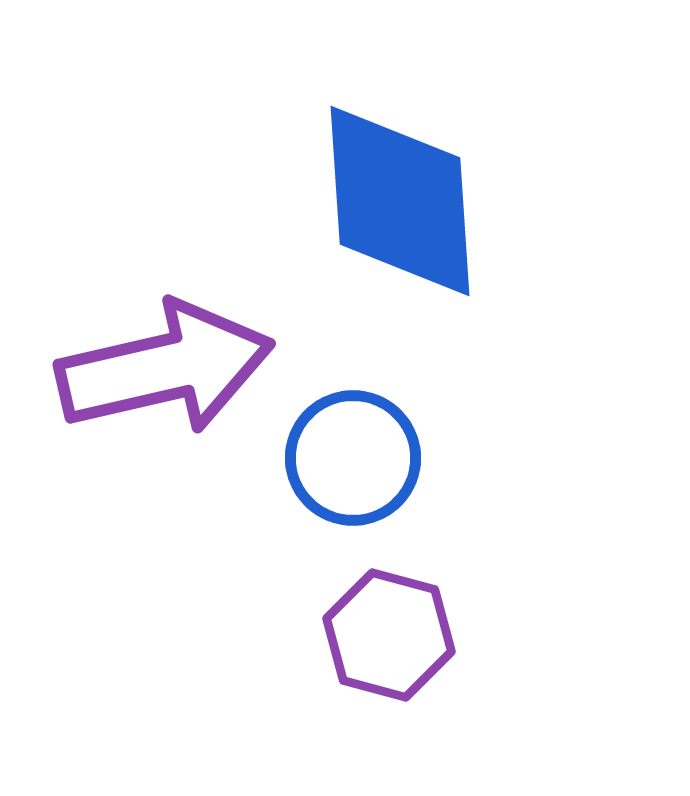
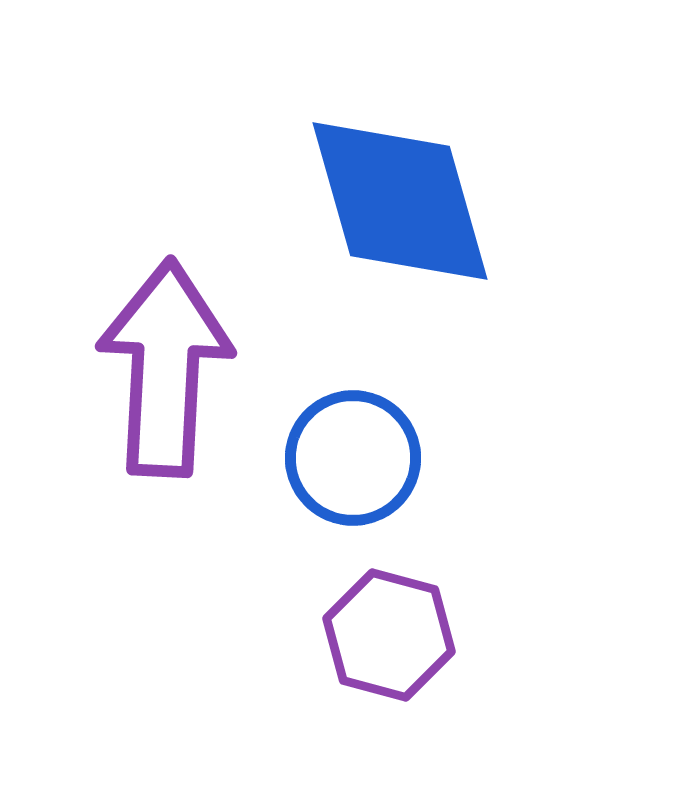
blue diamond: rotated 12 degrees counterclockwise
purple arrow: rotated 74 degrees counterclockwise
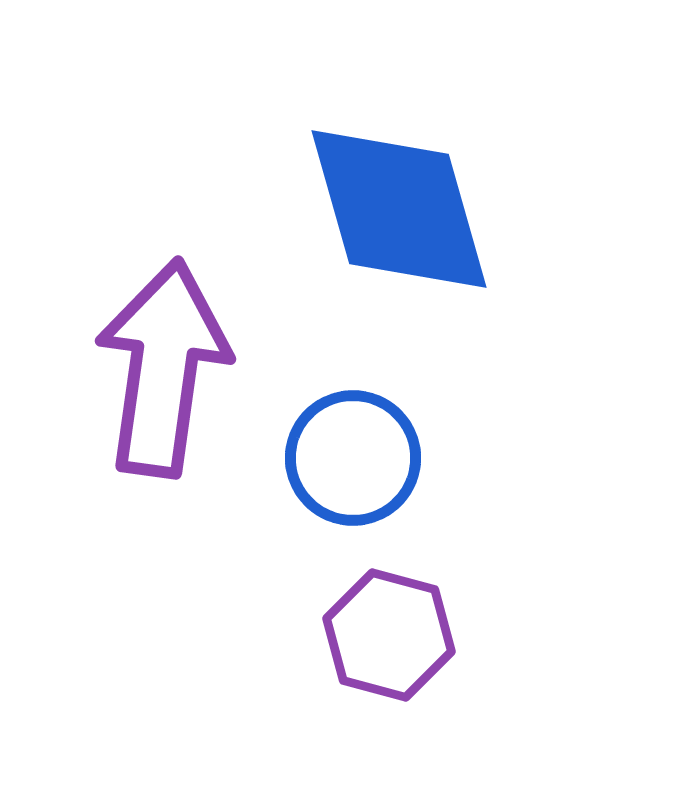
blue diamond: moved 1 px left, 8 px down
purple arrow: moved 2 px left; rotated 5 degrees clockwise
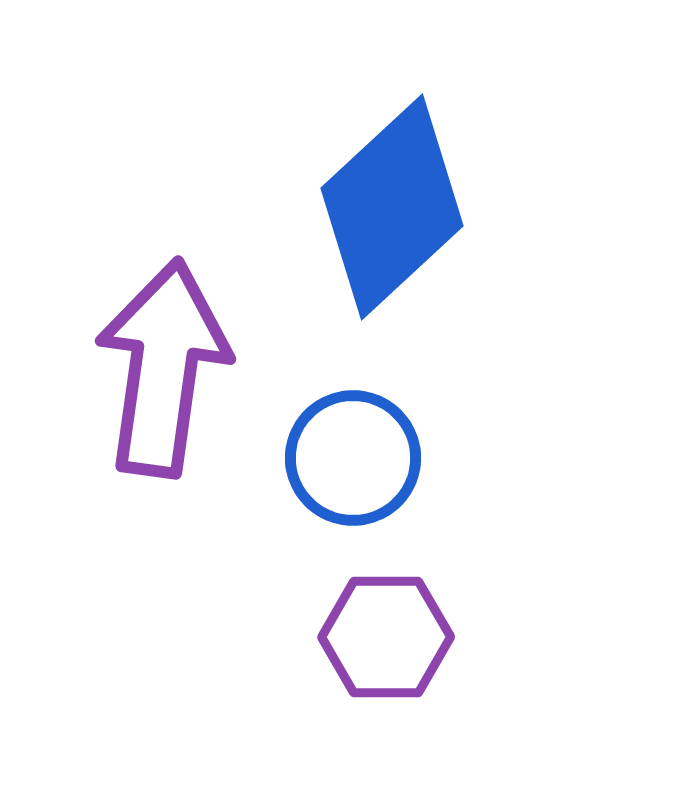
blue diamond: moved 7 px left, 2 px up; rotated 63 degrees clockwise
purple hexagon: moved 3 px left, 2 px down; rotated 15 degrees counterclockwise
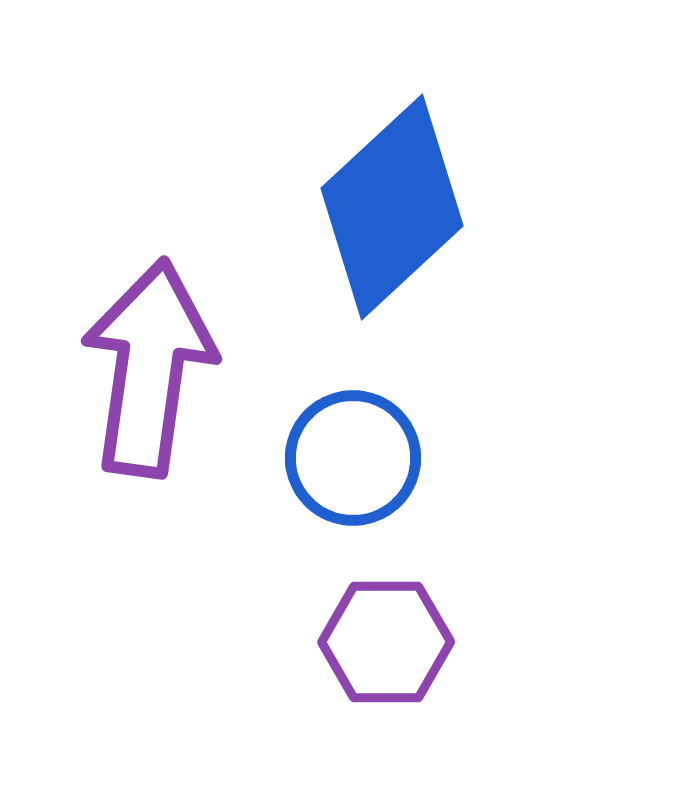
purple arrow: moved 14 px left
purple hexagon: moved 5 px down
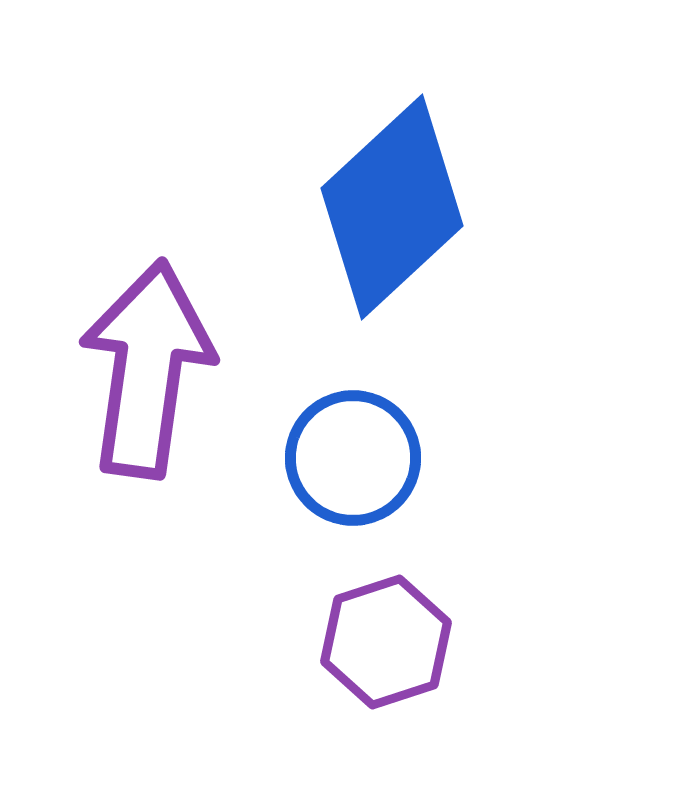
purple arrow: moved 2 px left, 1 px down
purple hexagon: rotated 18 degrees counterclockwise
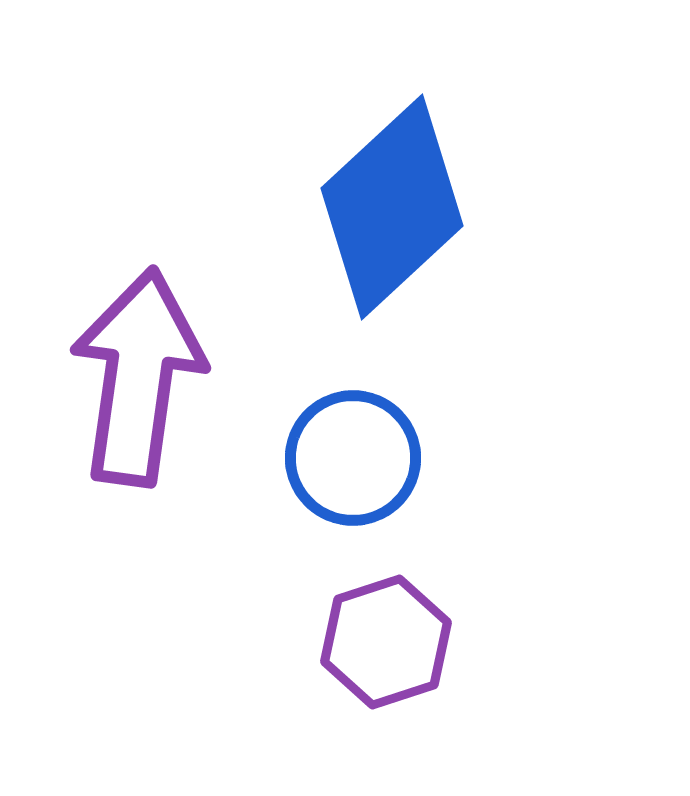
purple arrow: moved 9 px left, 8 px down
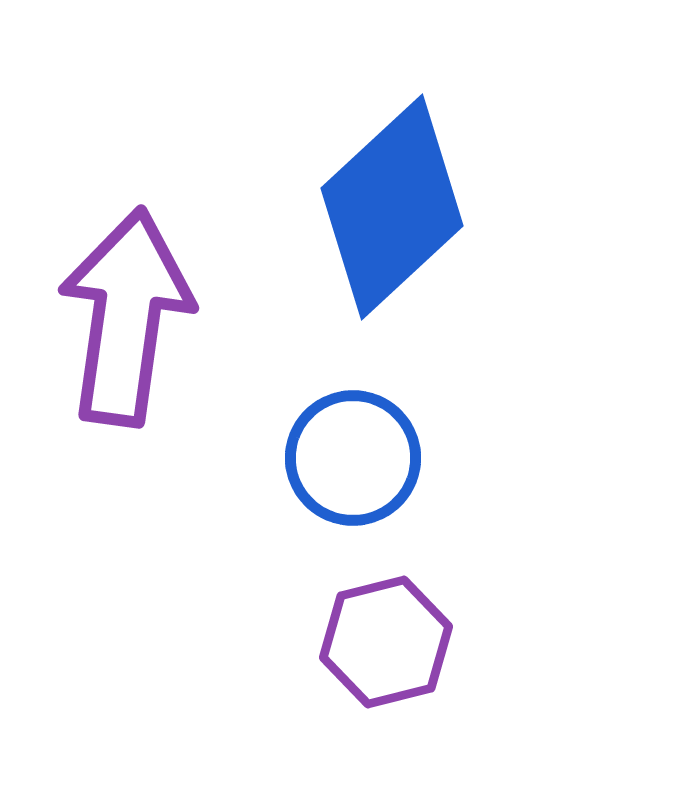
purple arrow: moved 12 px left, 60 px up
purple hexagon: rotated 4 degrees clockwise
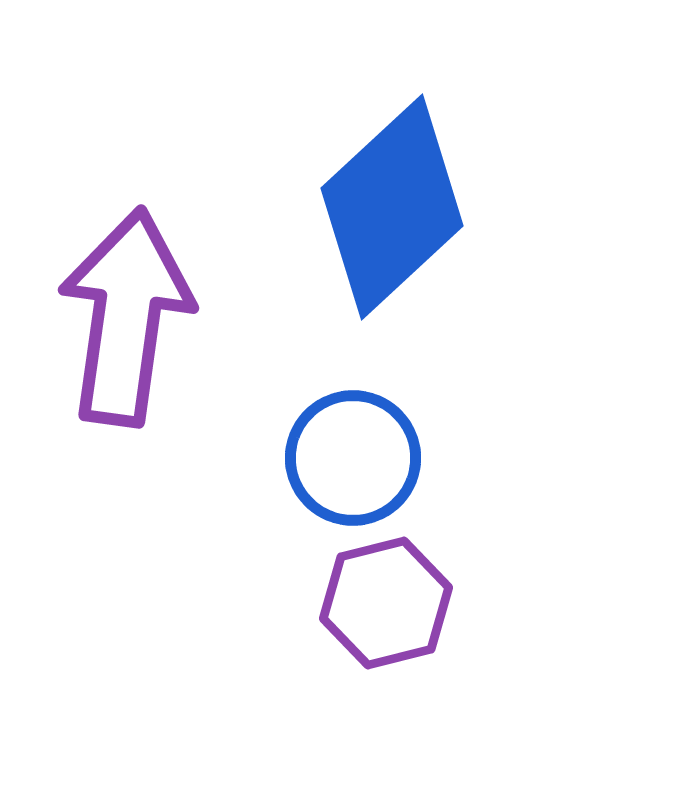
purple hexagon: moved 39 px up
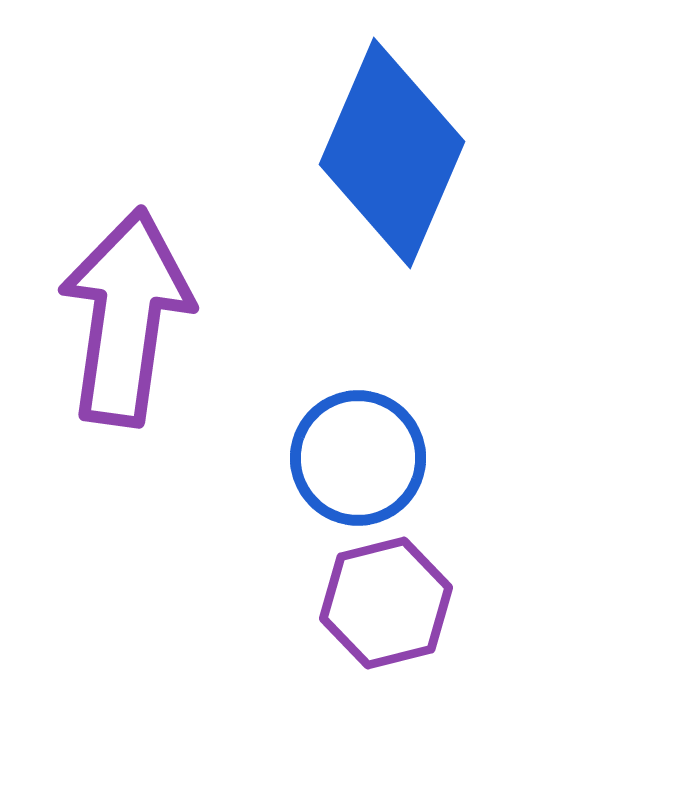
blue diamond: moved 54 px up; rotated 24 degrees counterclockwise
blue circle: moved 5 px right
